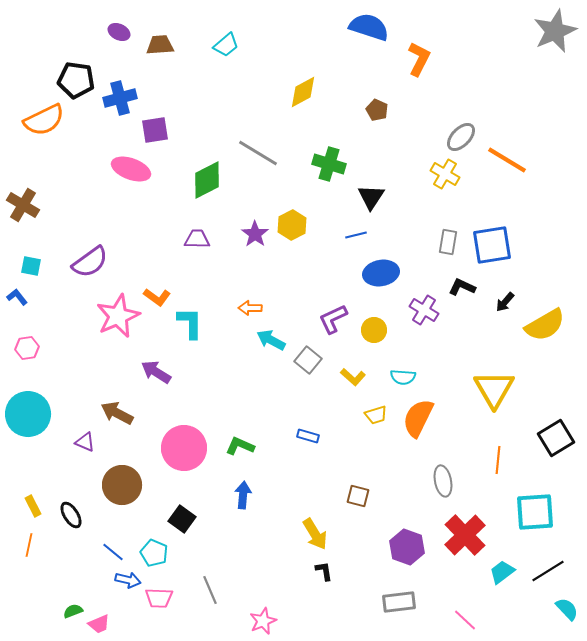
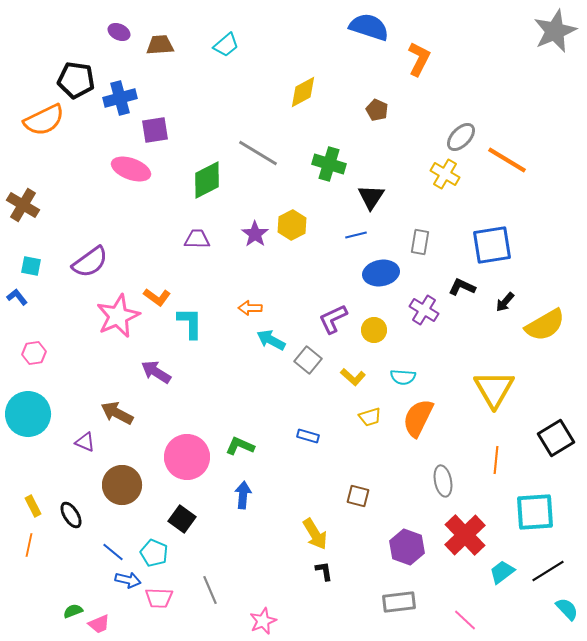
gray rectangle at (448, 242): moved 28 px left
pink hexagon at (27, 348): moved 7 px right, 5 px down
yellow trapezoid at (376, 415): moved 6 px left, 2 px down
pink circle at (184, 448): moved 3 px right, 9 px down
orange line at (498, 460): moved 2 px left
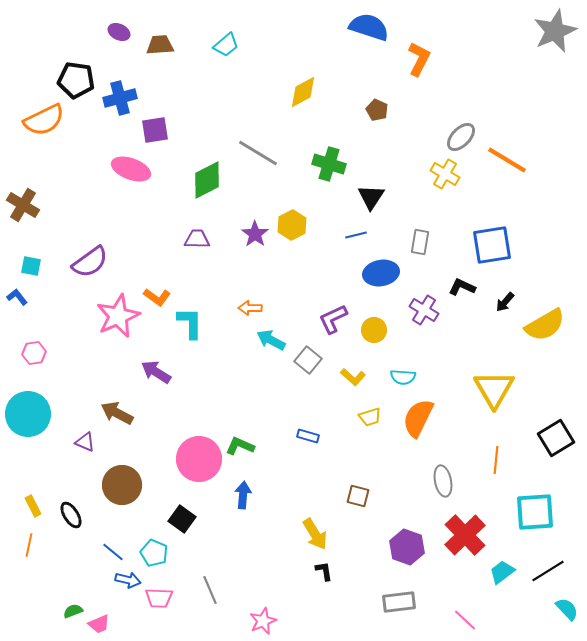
pink circle at (187, 457): moved 12 px right, 2 px down
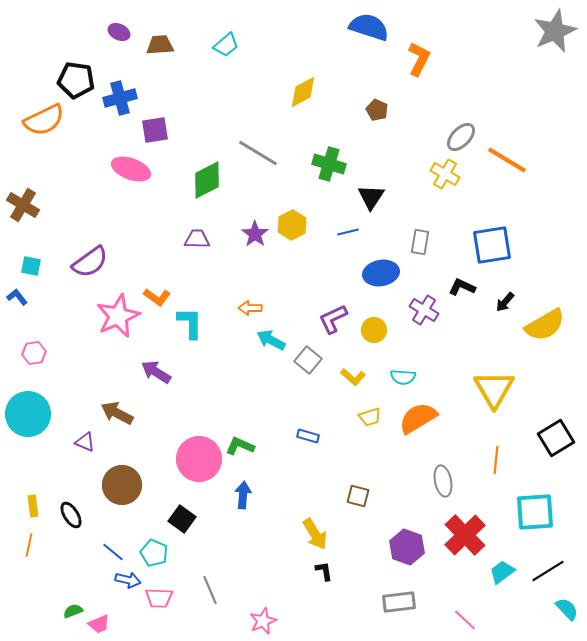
blue line at (356, 235): moved 8 px left, 3 px up
orange semicircle at (418, 418): rotated 33 degrees clockwise
yellow rectangle at (33, 506): rotated 20 degrees clockwise
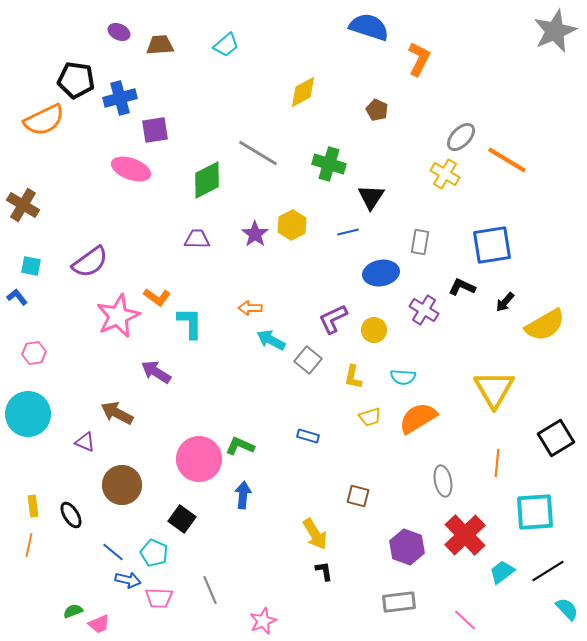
yellow L-shape at (353, 377): rotated 60 degrees clockwise
orange line at (496, 460): moved 1 px right, 3 px down
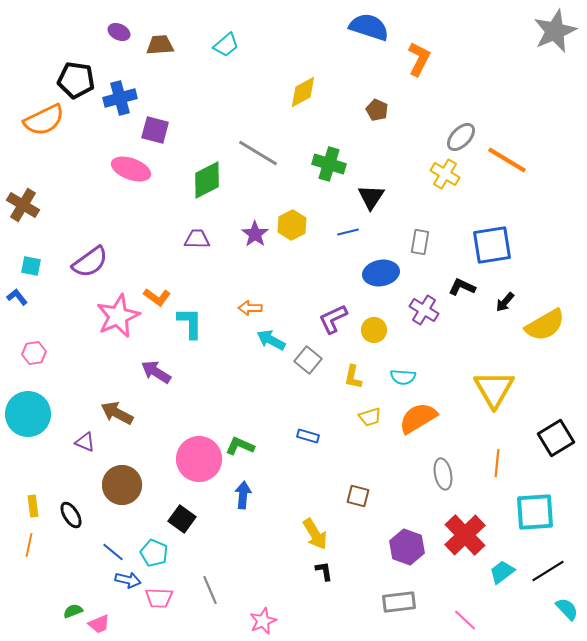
purple square at (155, 130): rotated 24 degrees clockwise
gray ellipse at (443, 481): moved 7 px up
